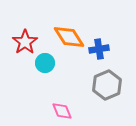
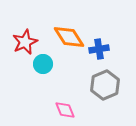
red star: rotated 10 degrees clockwise
cyan circle: moved 2 px left, 1 px down
gray hexagon: moved 2 px left
pink diamond: moved 3 px right, 1 px up
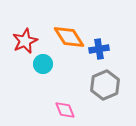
red star: moved 1 px up
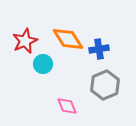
orange diamond: moved 1 px left, 2 px down
pink diamond: moved 2 px right, 4 px up
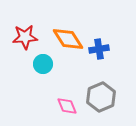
red star: moved 4 px up; rotated 20 degrees clockwise
gray hexagon: moved 4 px left, 12 px down
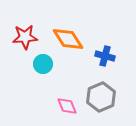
blue cross: moved 6 px right, 7 px down; rotated 24 degrees clockwise
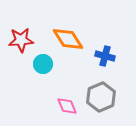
red star: moved 4 px left, 3 px down
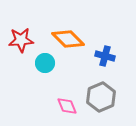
orange diamond: rotated 12 degrees counterclockwise
cyan circle: moved 2 px right, 1 px up
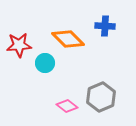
red star: moved 2 px left, 5 px down
blue cross: moved 30 px up; rotated 12 degrees counterclockwise
pink diamond: rotated 30 degrees counterclockwise
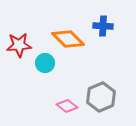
blue cross: moved 2 px left
